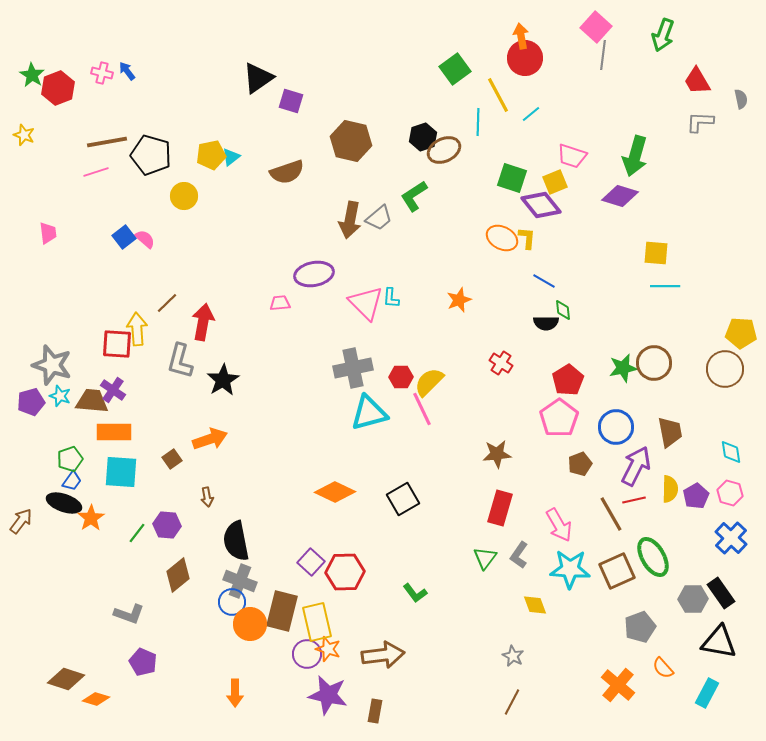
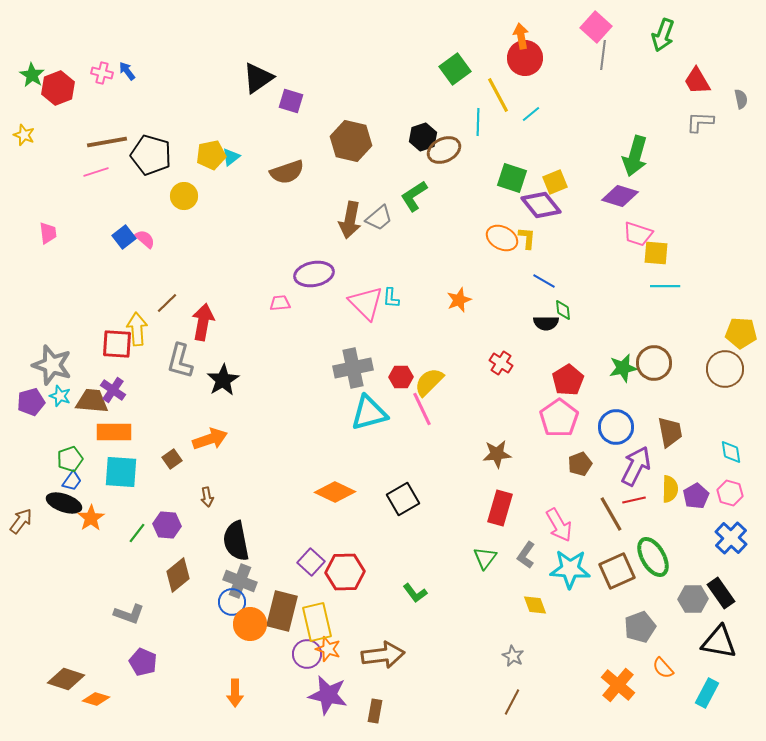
pink trapezoid at (572, 156): moved 66 px right, 78 px down
gray L-shape at (519, 555): moved 7 px right
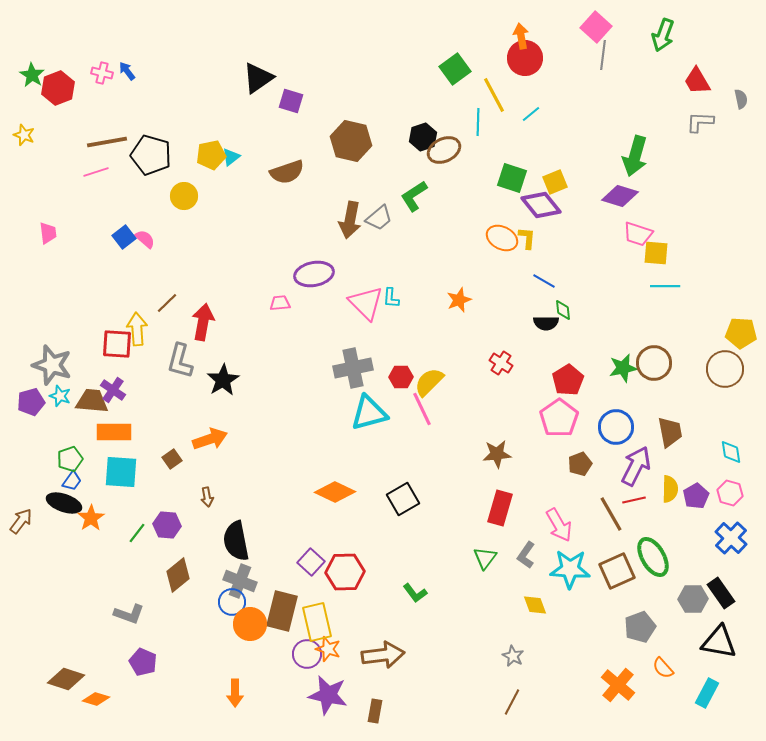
yellow line at (498, 95): moved 4 px left
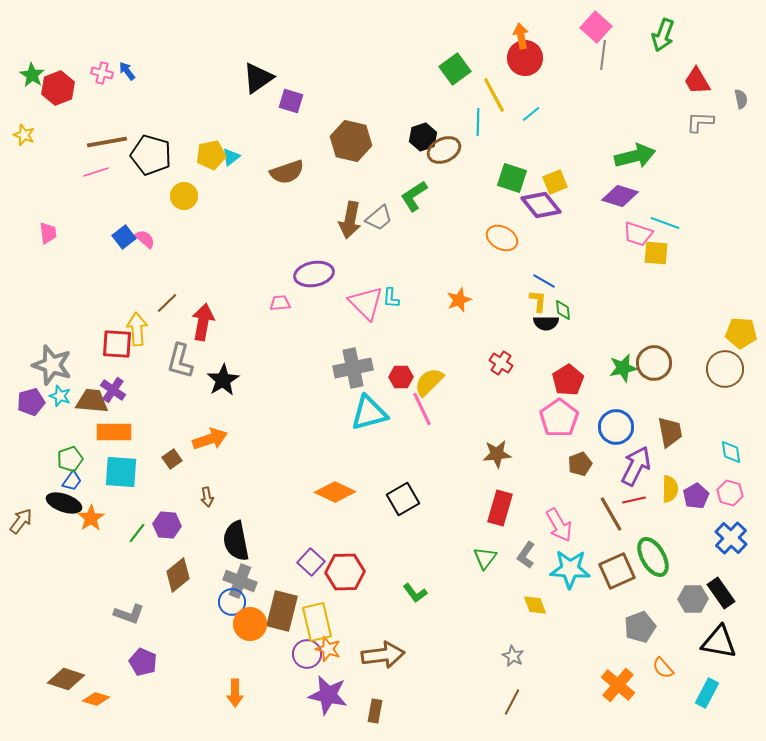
green arrow at (635, 156): rotated 120 degrees counterclockwise
yellow L-shape at (527, 238): moved 11 px right, 63 px down
cyan line at (665, 286): moved 63 px up; rotated 20 degrees clockwise
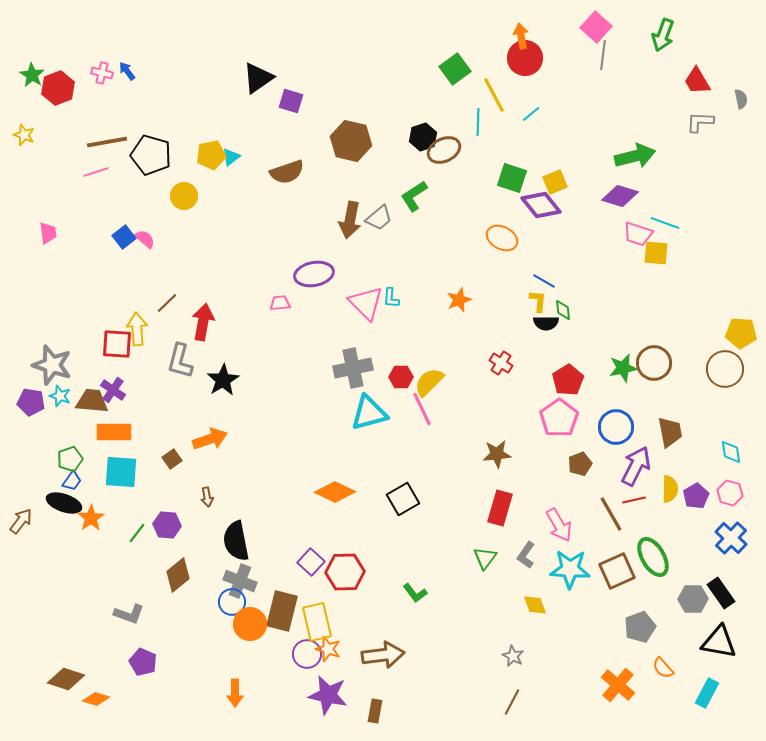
purple pentagon at (31, 402): rotated 24 degrees clockwise
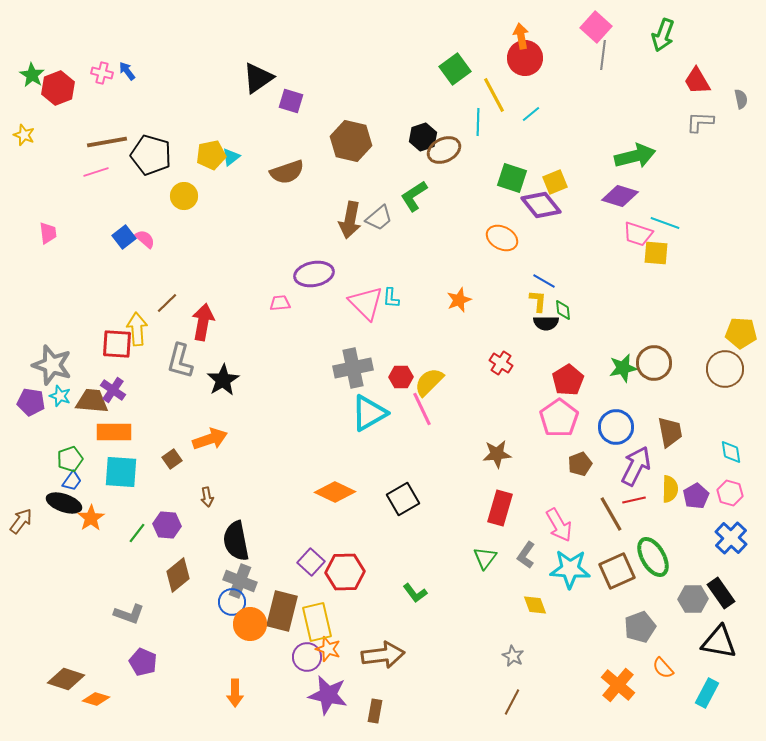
cyan triangle at (369, 413): rotated 15 degrees counterclockwise
purple circle at (307, 654): moved 3 px down
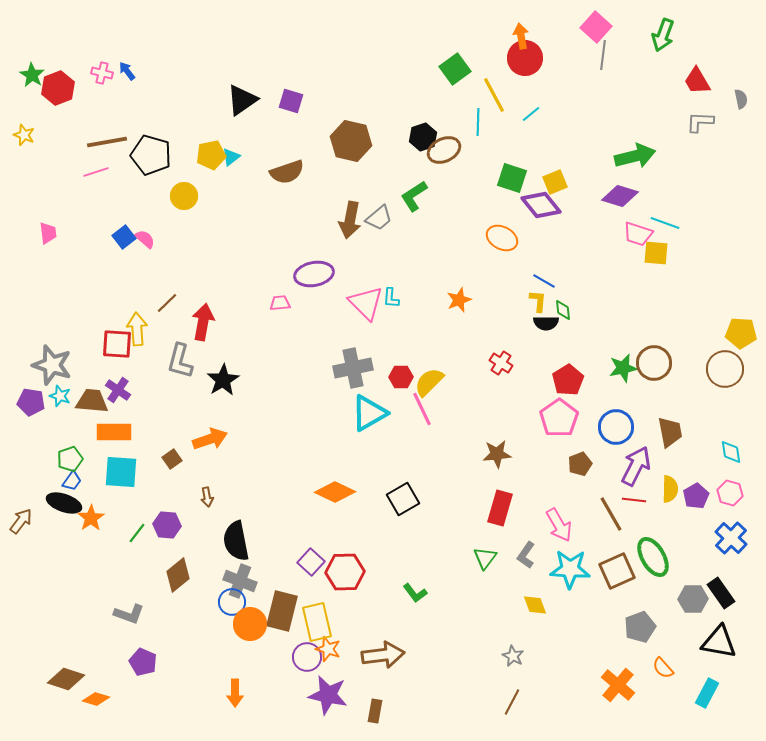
black triangle at (258, 78): moved 16 px left, 22 px down
purple cross at (113, 390): moved 5 px right
red line at (634, 500): rotated 20 degrees clockwise
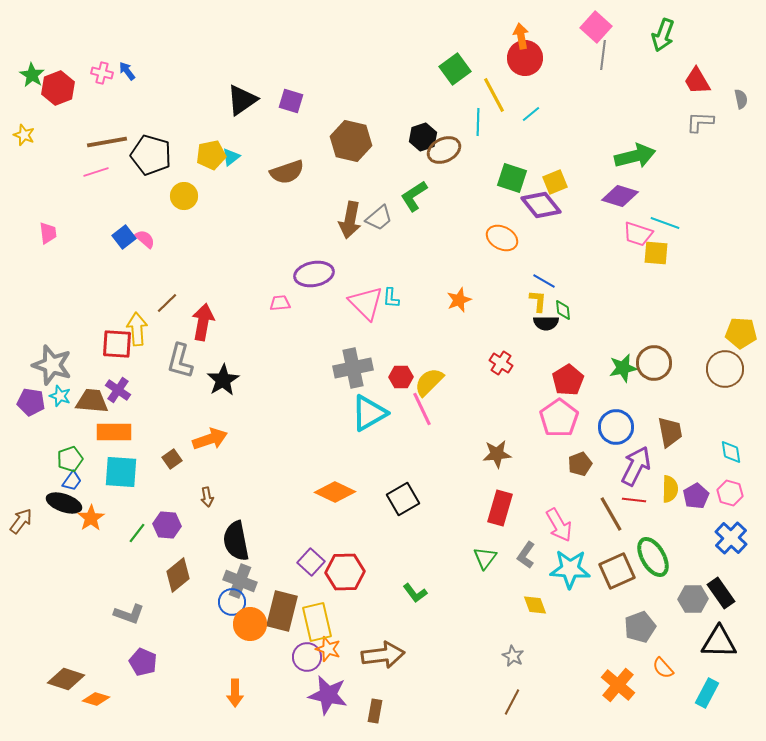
black triangle at (719, 642): rotated 9 degrees counterclockwise
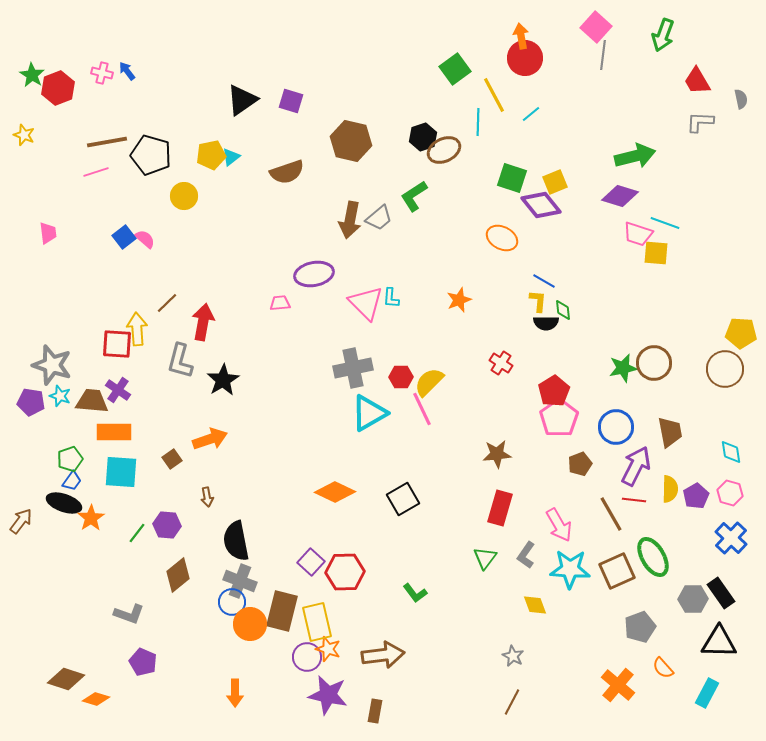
red pentagon at (568, 380): moved 14 px left, 11 px down
